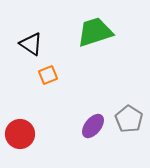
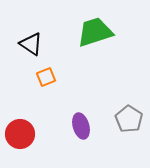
orange square: moved 2 px left, 2 px down
purple ellipse: moved 12 px left; rotated 55 degrees counterclockwise
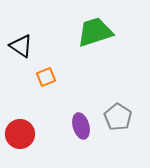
black triangle: moved 10 px left, 2 px down
gray pentagon: moved 11 px left, 2 px up
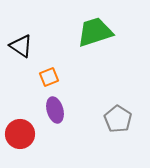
orange square: moved 3 px right
gray pentagon: moved 2 px down
purple ellipse: moved 26 px left, 16 px up
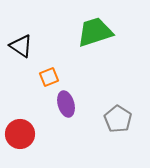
purple ellipse: moved 11 px right, 6 px up
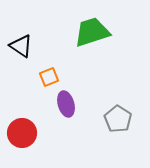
green trapezoid: moved 3 px left
red circle: moved 2 px right, 1 px up
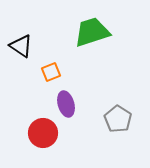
orange square: moved 2 px right, 5 px up
red circle: moved 21 px right
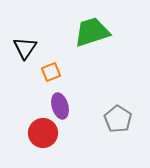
black triangle: moved 4 px right, 2 px down; rotated 30 degrees clockwise
purple ellipse: moved 6 px left, 2 px down
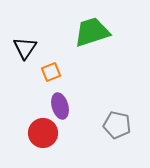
gray pentagon: moved 1 px left, 6 px down; rotated 20 degrees counterclockwise
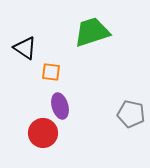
black triangle: rotated 30 degrees counterclockwise
orange square: rotated 30 degrees clockwise
gray pentagon: moved 14 px right, 11 px up
